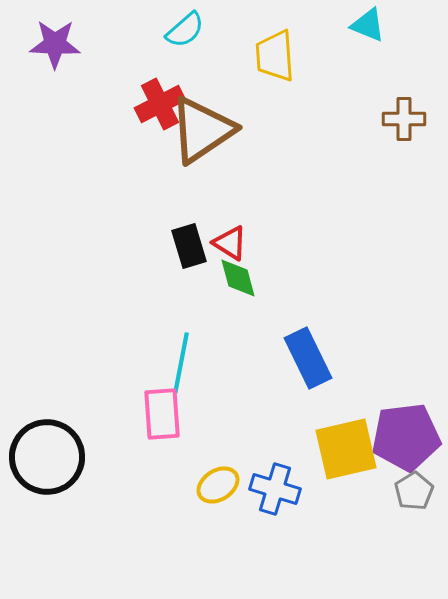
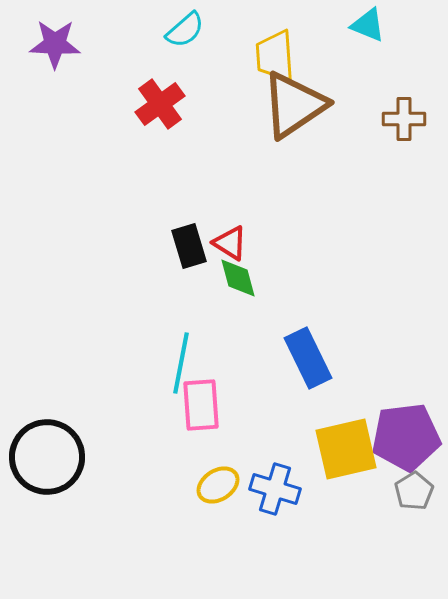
red cross: rotated 9 degrees counterclockwise
brown triangle: moved 92 px right, 25 px up
pink rectangle: moved 39 px right, 9 px up
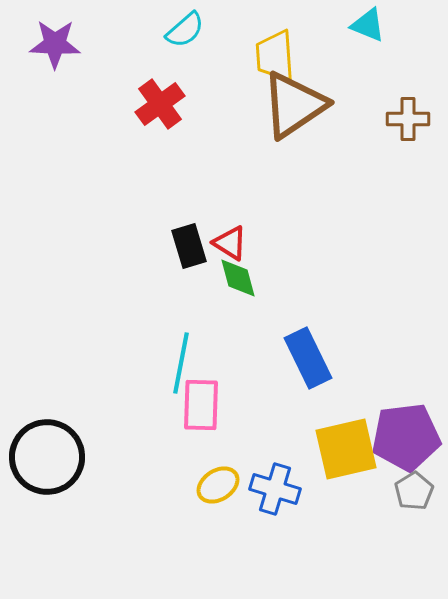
brown cross: moved 4 px right
pink rectangle: rotated 6 degrees clockwise
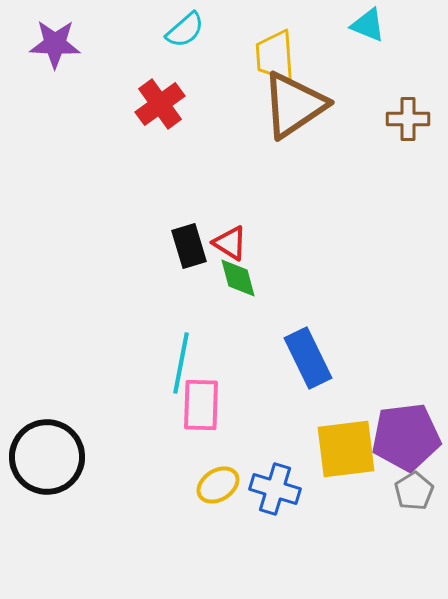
yellow square: rotated 6 degrees clockwise
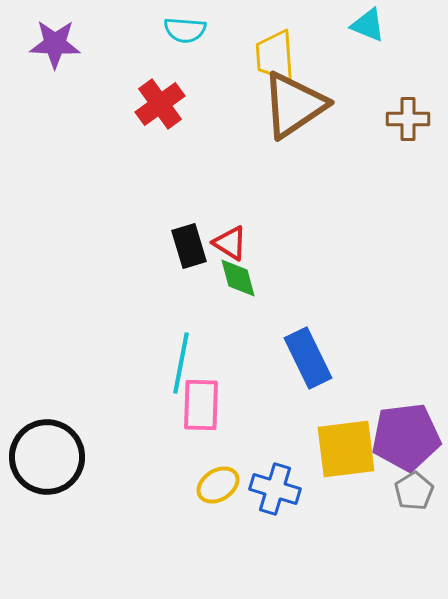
cyan semicircle: rotated 45 degrees clockwise
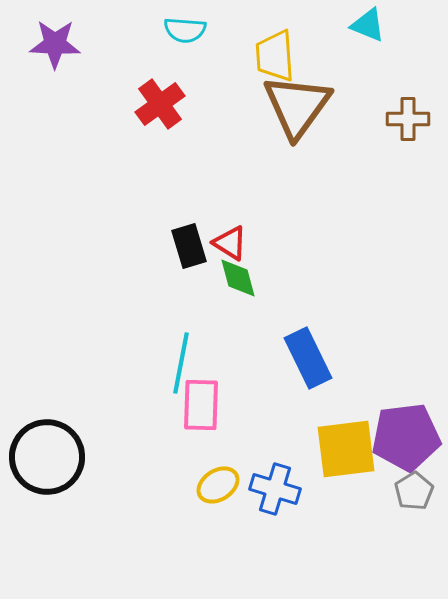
brown triangle: moved 3 px right, 1 px down; rotated 20 degrees counterclockwise
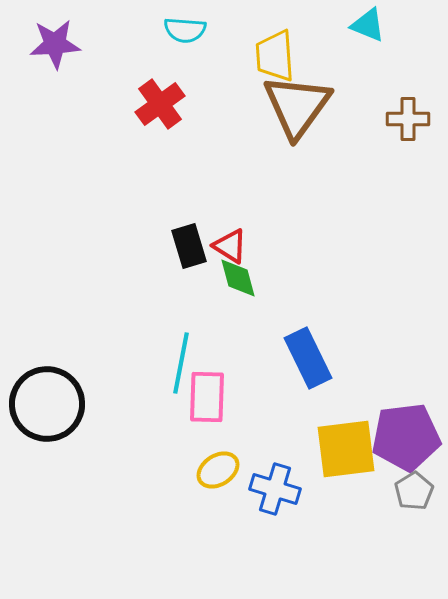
purple star: rotated 6 degrees counterclockwise
red triangle: moved 3 px down
pink rectangle: moved 6 px right, 8 px up
black circle: moved 53 px up
yellow ellipse: moved 15 px up
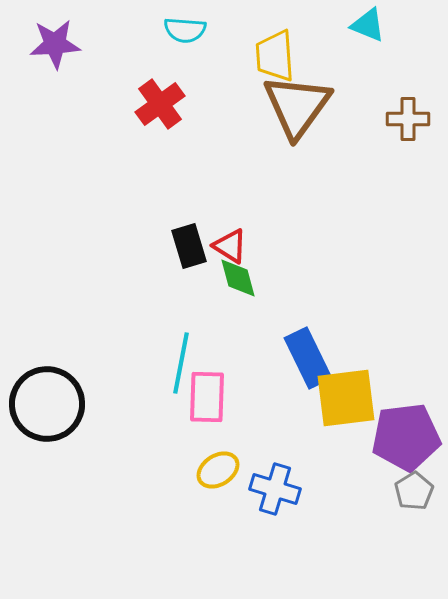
yellow square: moved 51 px up
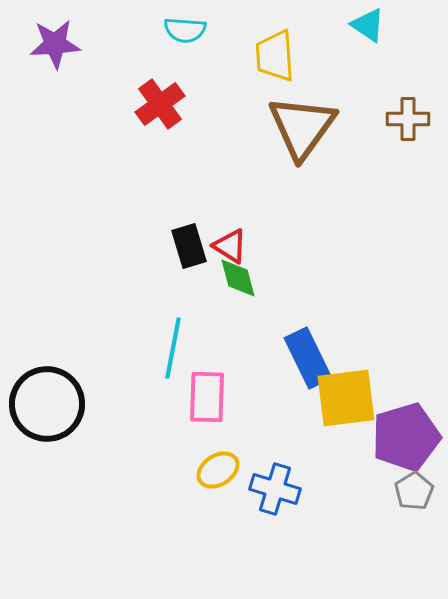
cyan triangle: rotated 12 degrees clockwise
brown triangle: moved 5 px right, 21 px down
cyan line: moved 8 px left, 15 px up
purple pentagon: rotated 10 degrees counterclockwise
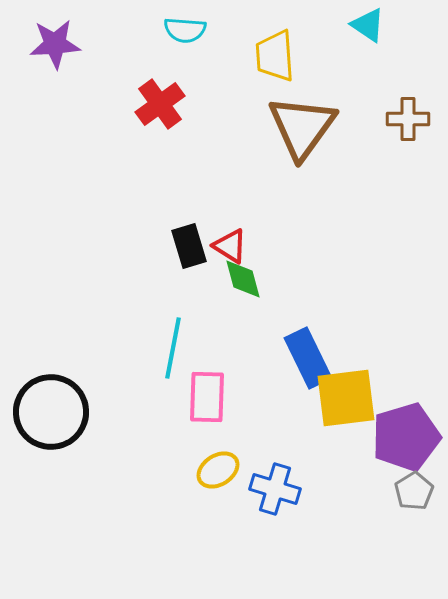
green diamond: moved 5 px right, 1 px down
black circle: moved 4 px right, 8 px down
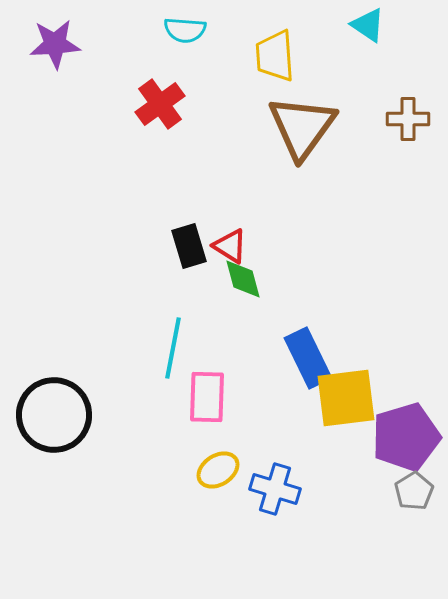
black circle: moved 3 px right, 3 px down
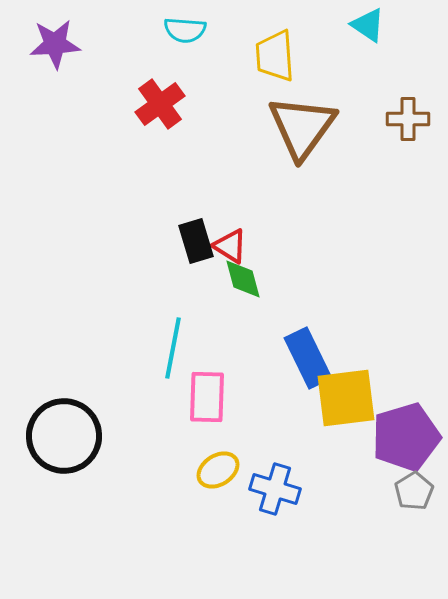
black rectangle: moved 7 px right, 5 px up
black circle: moved 10 px right, 21 px down
